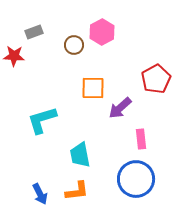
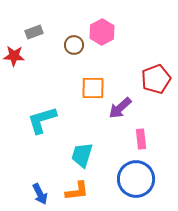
red pentagon: rotated 8 degrees clockwise
cyan trapezoid: moved 2 px right; rotated 28 degrees clockwise
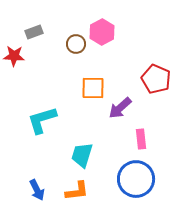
brown circle: moved 2 px right, 1 px up
red pentagon: rotated 28 degrees counterclockwise
blue arrow: moved 3 px left, 4 px up
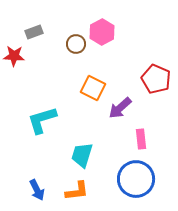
orange square: rotated 25 degrees clockwise
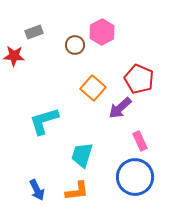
brown circle: moved 1 px left, 1 px down
red pentagon: moved 17 px left
orange square: rotated 15 degrees clockwise
cyan L-shape: moved 2 px right, 1 px down
pink rectangle: moved 1 px left, 2 px down; rotated 18 degrees counterclockwise
blue circle: moved 1 px left, 2 px up
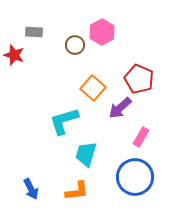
gray rectangle: rotated 24 degrees clockwise
red star: moved 1 px up; rotated 15 degrees clockwise
cyan L-shape: moved 20 px right
pink rectangle: moved 1 px right, 4 px up; rotated 54 degrees clockwise
cyan trapezoid: moved 4 px right, 1 px up
blue arrow: moved 6 px left, 1 px up
